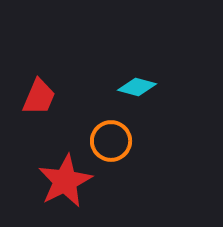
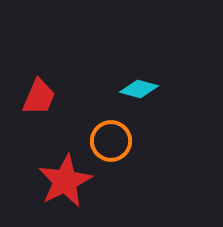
cyan diamond: moved 2 px right, 2 px down
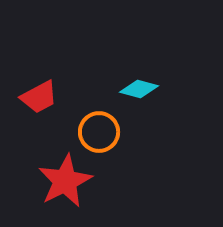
red trapezoid: rotated 39 degrees clockwise
orange circle: moved 12 px left, 9 px up
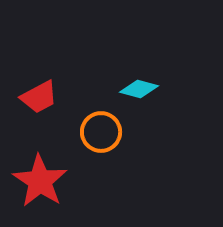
orange circle: moved 2 px right
red star: moved 25 px left; rotated 12 degrees counterclockwise
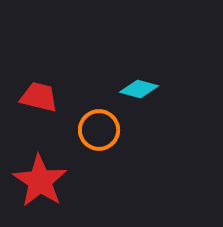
red trapezoid: rotated 138 degrees counterclockwise
orange circle: moved 2 px left, 2 px up
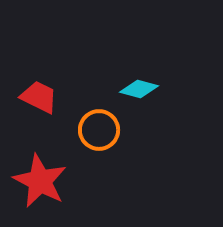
red trapezoid: rotated 12 degrees clockwise
red star: rotated 6 degrees counterclockwise
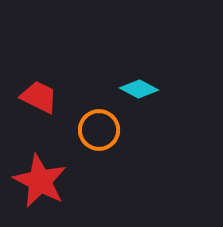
cyan diamond: rotated 12 degrees clockwise
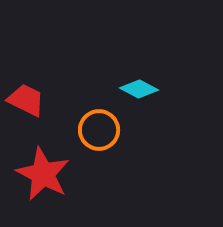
red trapezoid: moved 13 px left, 3 px down
red star: moved 3 px right, 7 px up
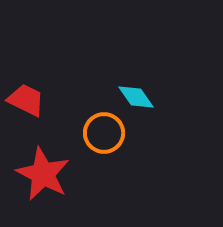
cyan diamond: moved 3 px left, 8 px down; rotated 27 degrees clockwise
orange circle: moved 5 px right, 3 px down
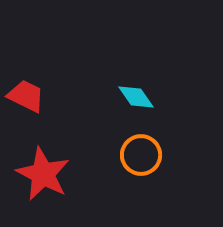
red trapezoid: moved 4 px up
orange circle: moved 37 px right, 22 px down
